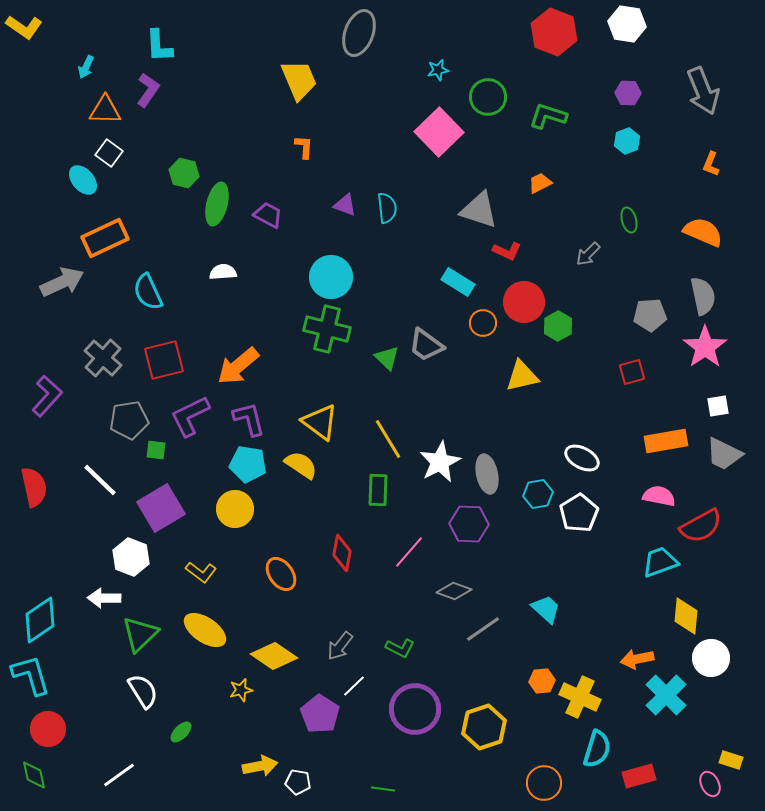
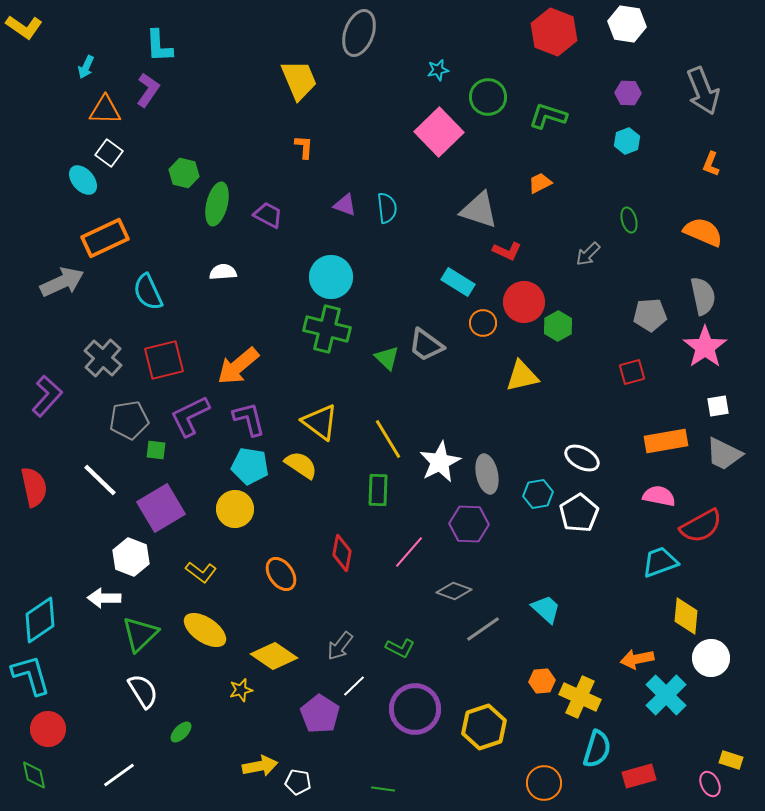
cyan pentagon at (248, 464): moved 2 px right, 2 px down
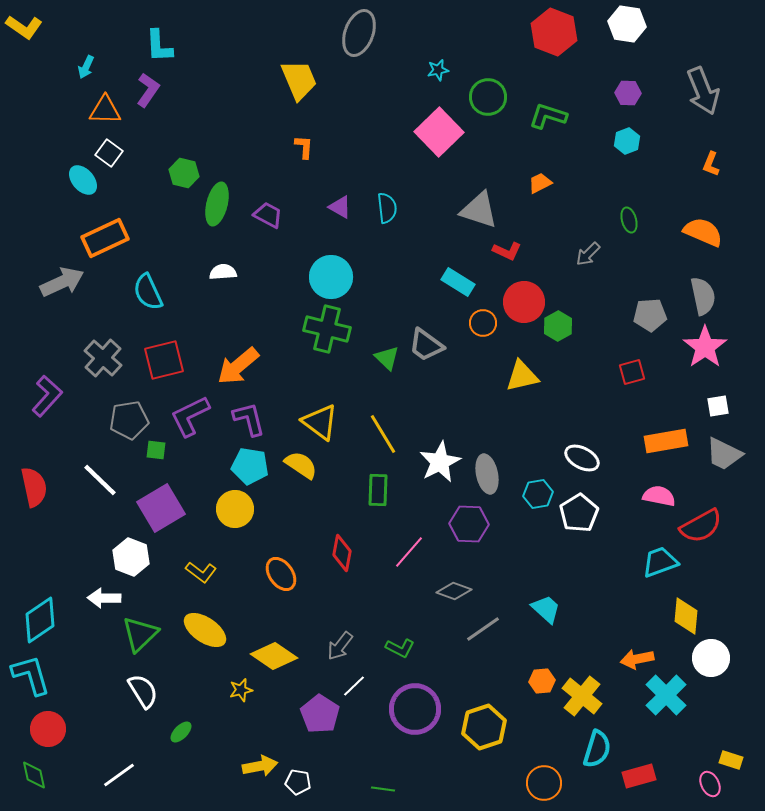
purple triangle at (345, 205): moved 5 px left, 2 px down; rotated 10 degrees clockwise
yellow line at (388, 439): moved 5 px left, 5 px up
yellow cross at (580, 697): moved 2 px right, 1 px up; rotated 15 degrees clockwise
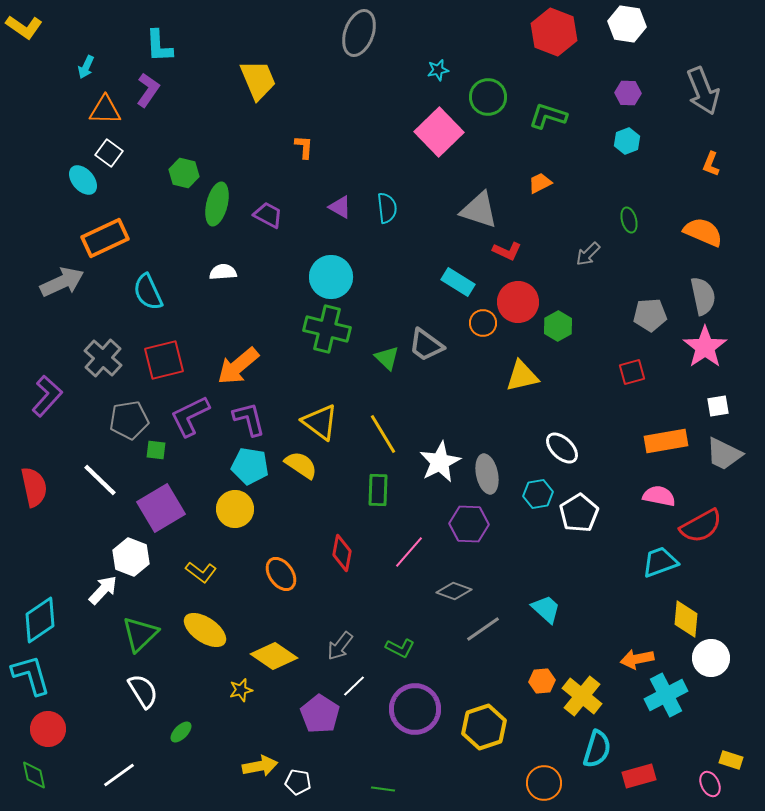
yellow trapezoid at (299, 80): moved 41 px left
red circle at (524, 302): moved 6 px left
white ellipse at (582, 458): moved 20 px left, 10 px up; rotated 16 degrees clockwise
white arrow at (104, 598): moved 1 px left, 8 px up; rotated 132 degrees clockwise
yellow diamond at (686, 616): moved 3 px down
cyan cross at (666, 695): rotated 18 degrees clockwise
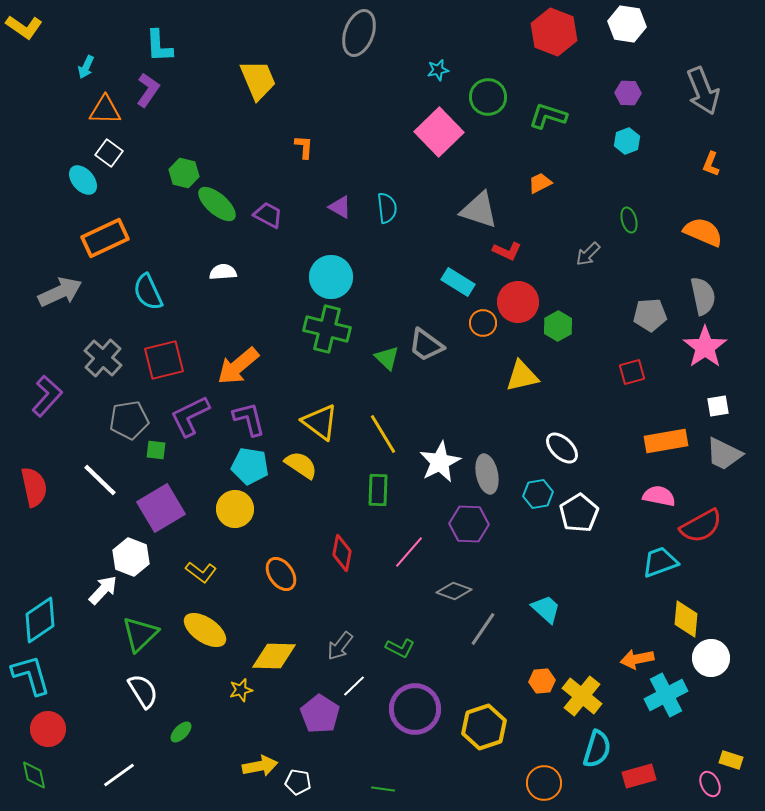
green ellipse at (217, 204): rotated 63 degrees counterclockwise
gray arrow at (62, 282): moved 2 px left, 10 px down
gray line at (483, 629): rotated 21 degrees counterclockwise
yellow diamond at (274, 656): rotated 33 degrees counterclockwise
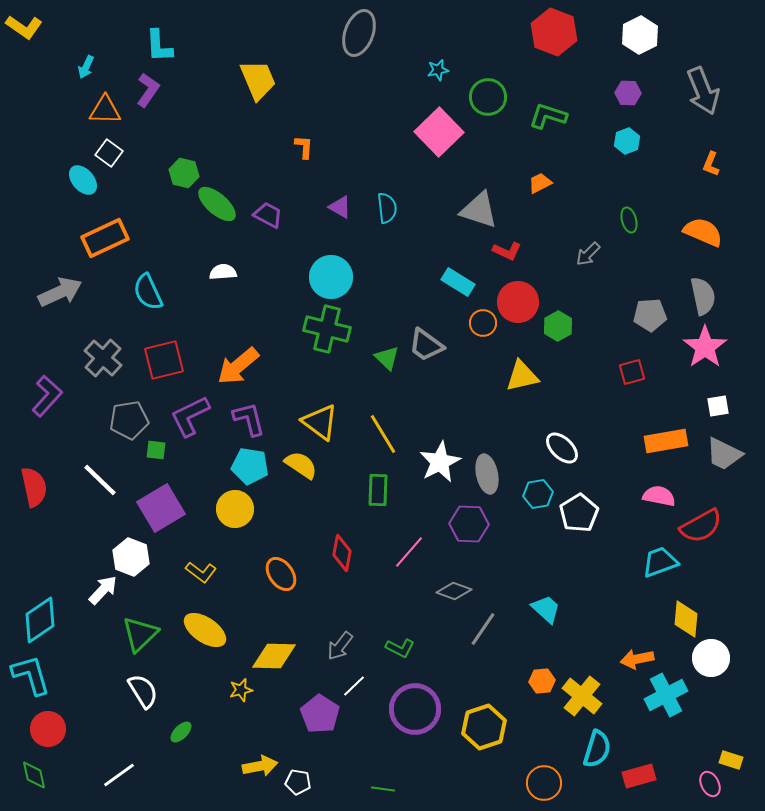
white hexagon at (627, 24): moved 13 px right, 11 px down; rotated 24 degrees clockwise
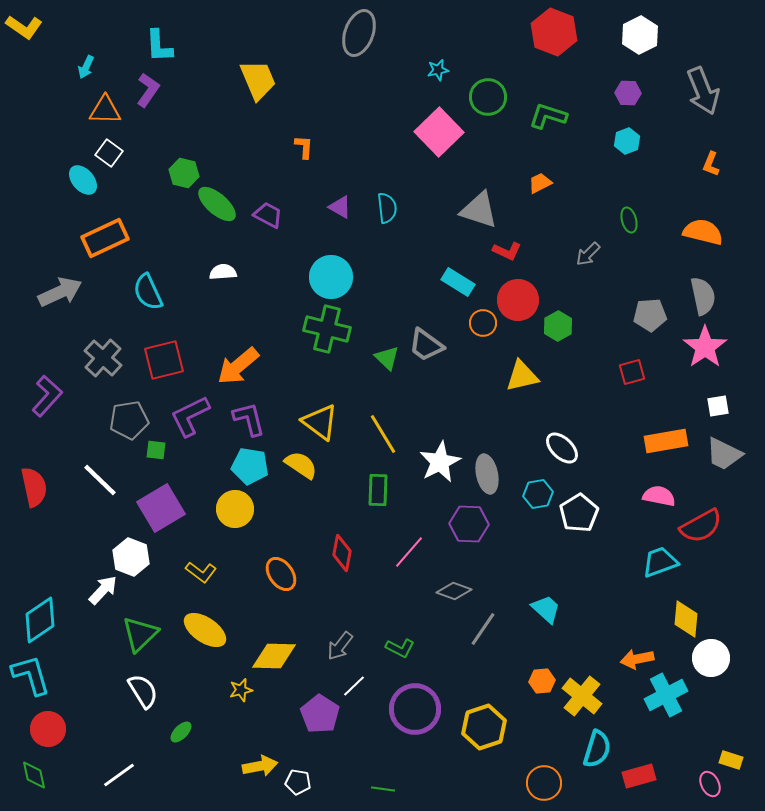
orange semicircle at (703, 232): rotated 9 degrees counterclockwise
red circle at (518, 302): moved 2 px up
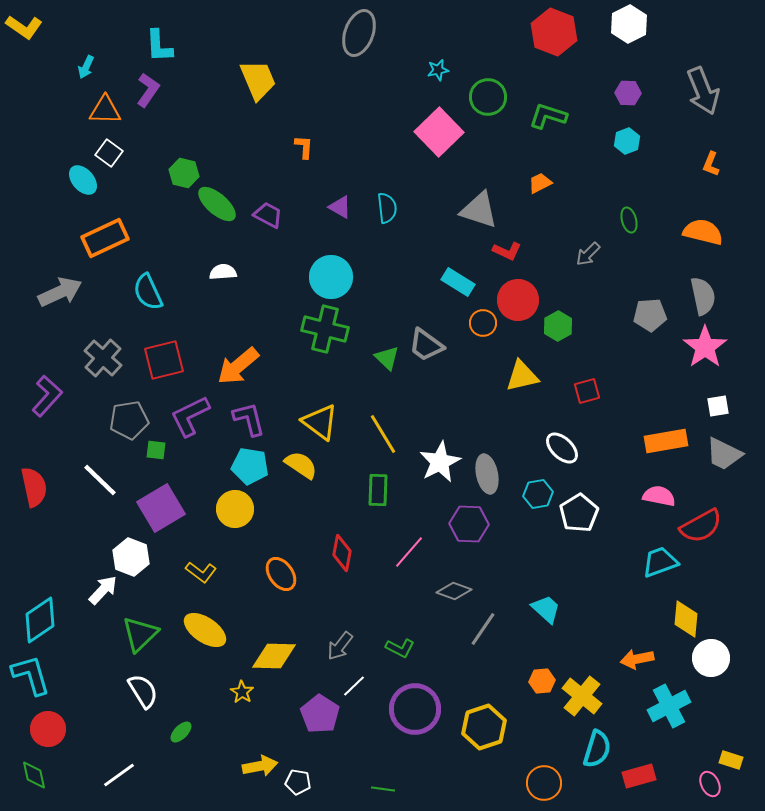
white hexagon at (640, 35): moved 11 px left, 11 px up
green cross at (327, 329): moved 2 px left
red square at (632, 372): moved 45 px left, 19 px down
yellow star at (241, 690): moved 1 px right, 2 px down; rotated 25 degrees counterclockwise
cyan cross at (666, 695): moved 3 px right, 11 px down
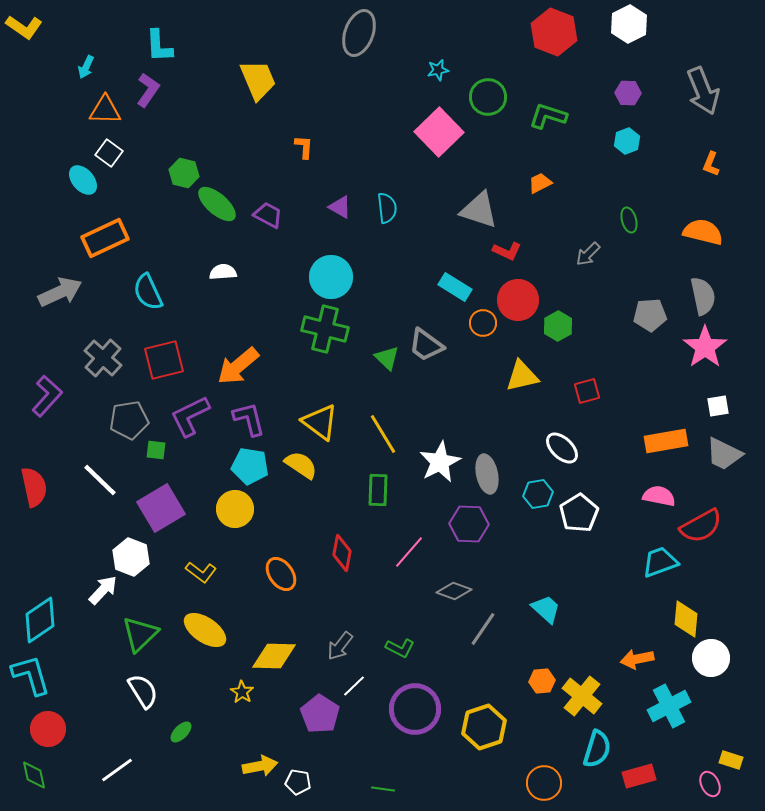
cyan rectangle at (458, 282): moved 3 px left, 5 px down
white line at (119, 775): moved 2 px left, 5 px up
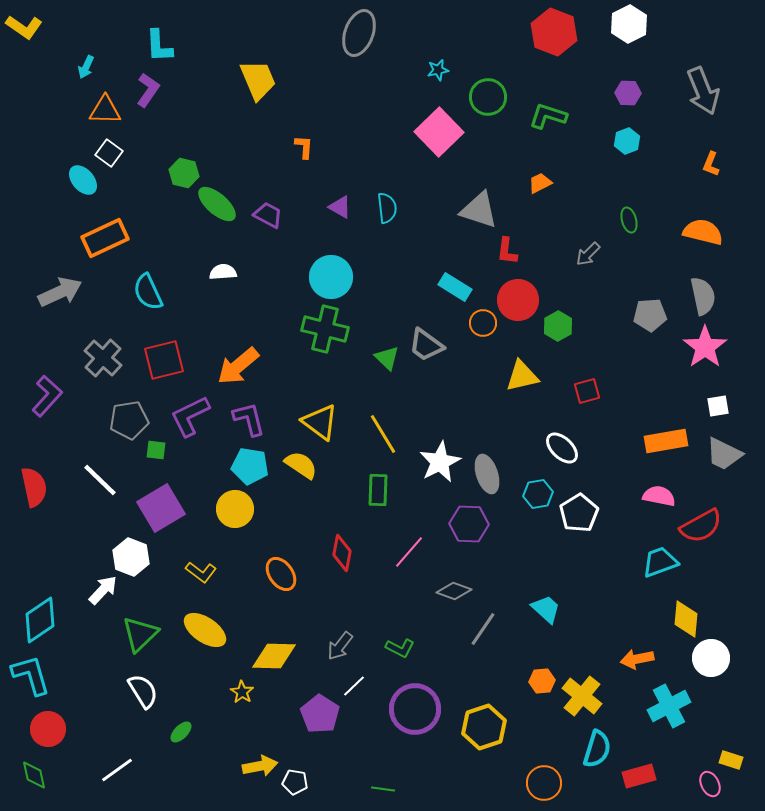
red L-shape at (507, 251): rotated 72 degrees clockwise
gray ellipse at (487, 474): rotated 6 degrees counterclockwise
white pentagon at (298, 782): moved 3 px left
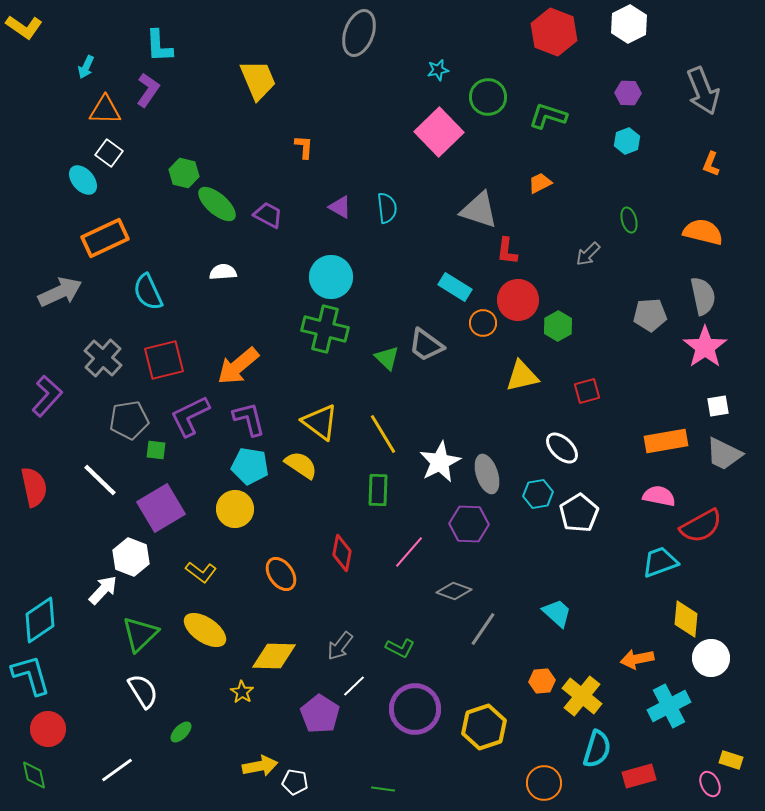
cyan trapezoid at (546, 609): moved 11 px right, 4 px down
